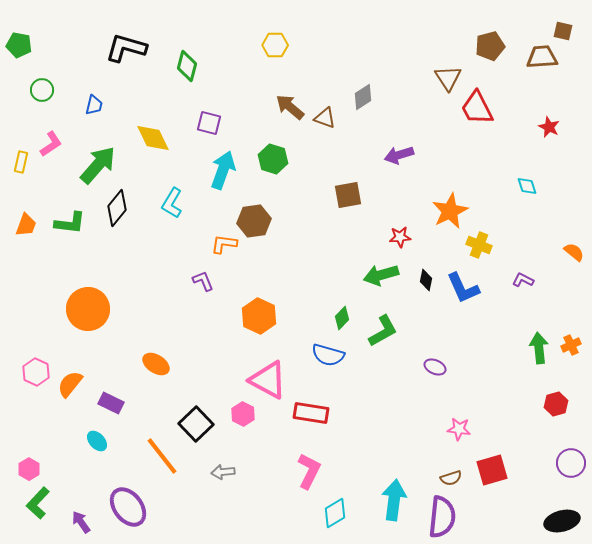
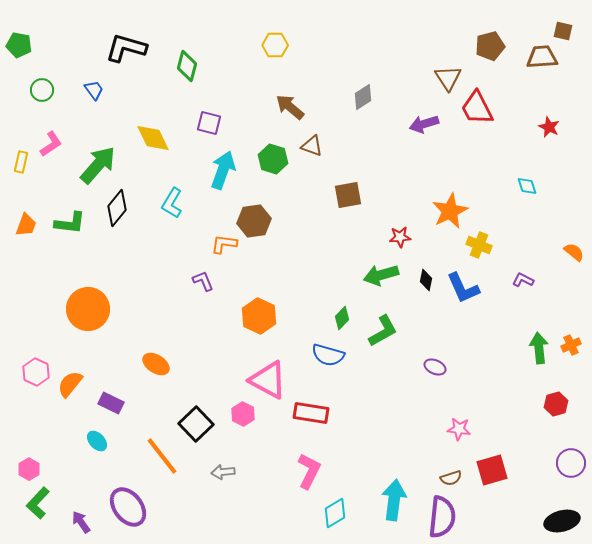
blue trapezoid at (94, 105): moved 15 px up; rotated 50 degrees counterclockwise
brown triangle at (325, 118): moved 13 px left, 28 px down
purple arrow at (399, 155): moved 25 px right, 31 px up
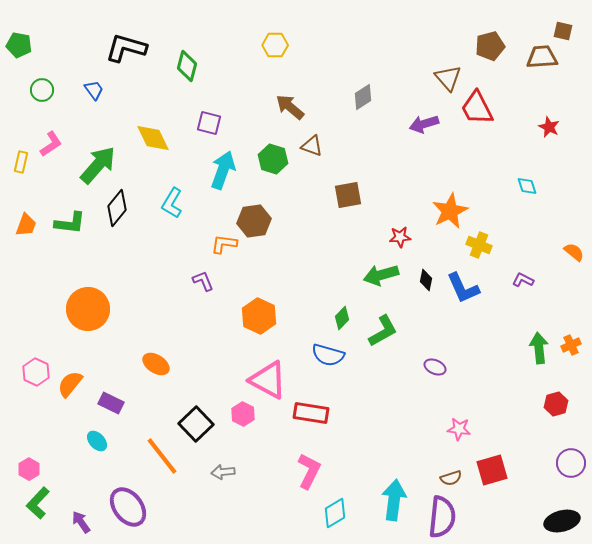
brown triangle at (448, 78): rotated 8 degrees counterclockwise
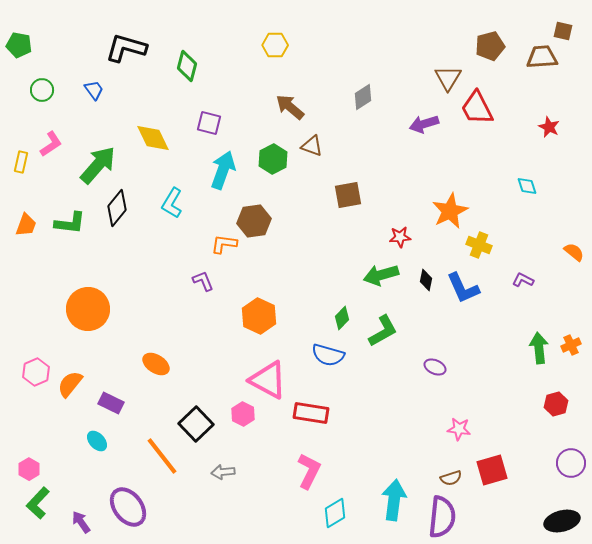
brown triangle at (448, 78): rotated 12 degrees clockwise
green hexagon at (273, 159): rotated 16 degrees clockwise
pink hexagon at (36, 372): rotated 12 degrees clockwise
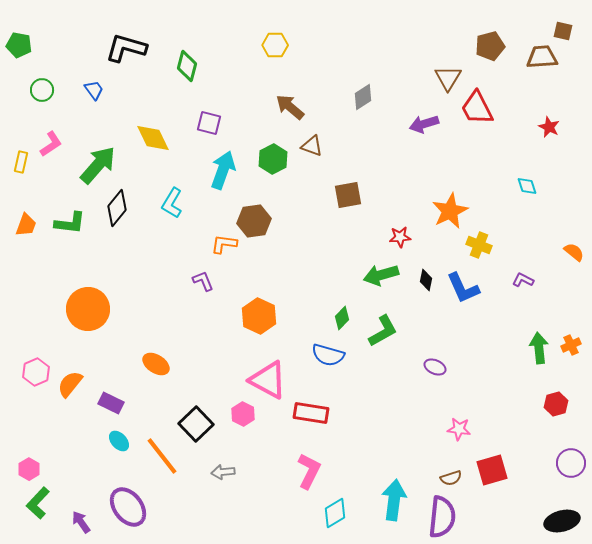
cyan ellipse at (97, 441): moved 22 px right
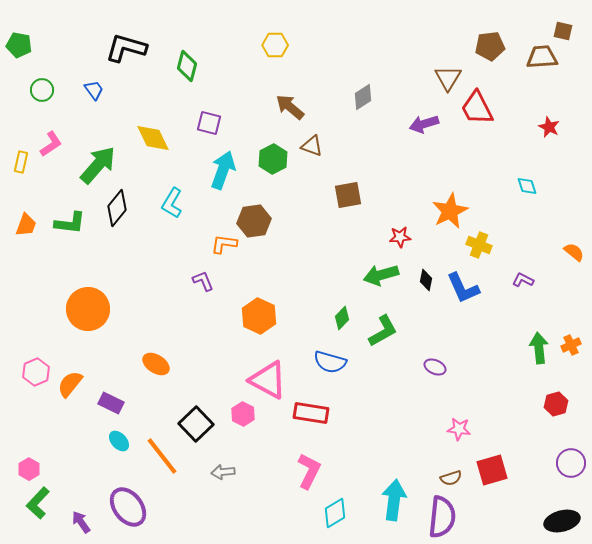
brown pentagon at (490, 46): rotated 8 degrees clockwise
blue semicircle at (328, 355): moved 2 px right, 7 px down
